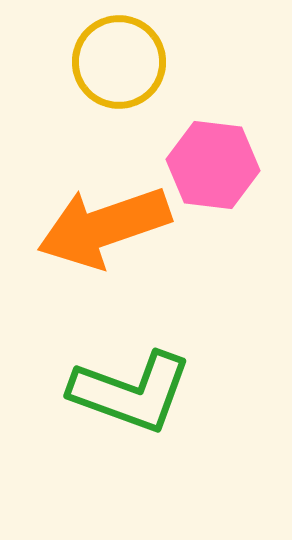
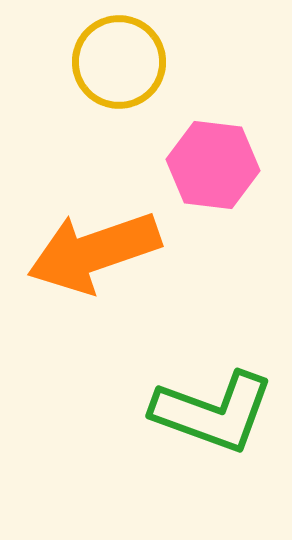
orange arrow: moved 10 px left, 25 px down
green L-shape: moved 82 px right, 20 px down
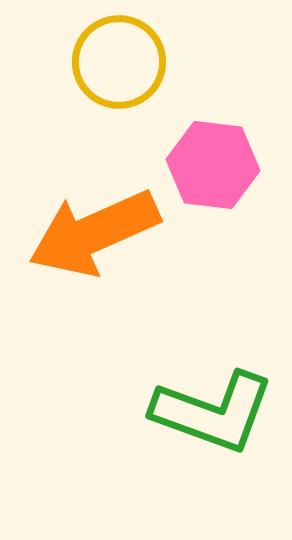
orange arrow: moved 19 px up; rotated 5 degrees counterclockwise
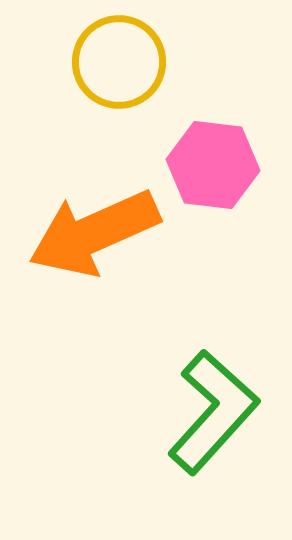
green L-shape: rotated 68 degrees counterclockwise
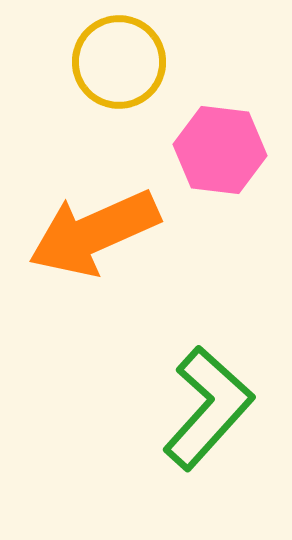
pink hexagon: moved 7 px right, 15 px up
green L-shape: moved 5 px left, 4 px up
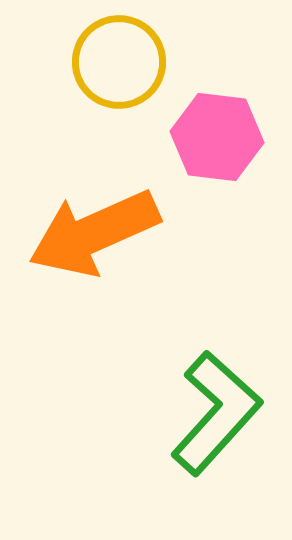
pink hexagon: moved 3 px left, 13 px up
green L-shape: moved 8 px right, 5 px down
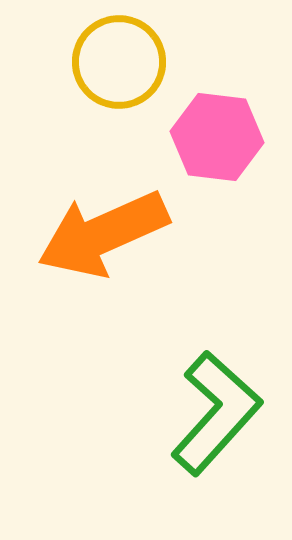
orange arrow: moved 9 px right, 1 px down
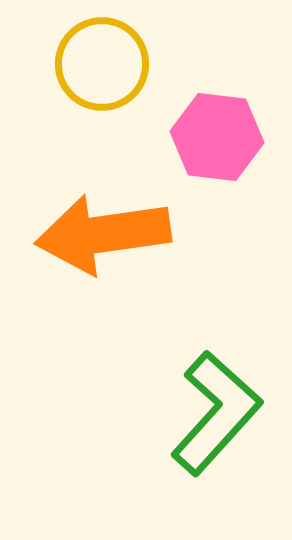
yellow circle: moved 17 px left, 2 px down
orange arrow: rotated 16 degrees clockwise
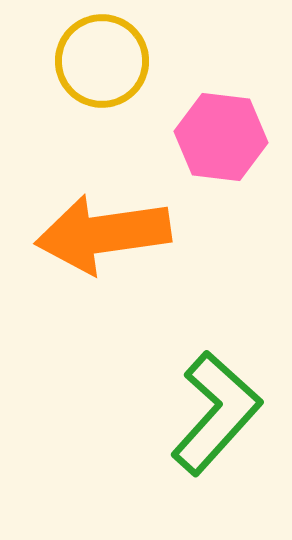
yellow circle: moved 3 px up
pink hexagon: moved 4 px right
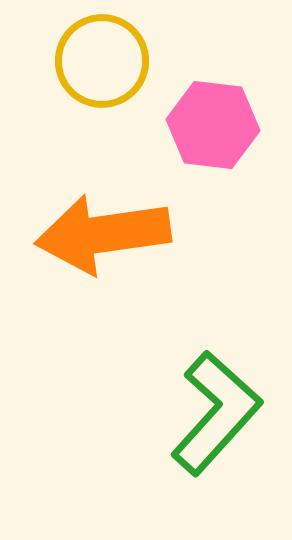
pink hexagon: moved 8 px left, 12 px up
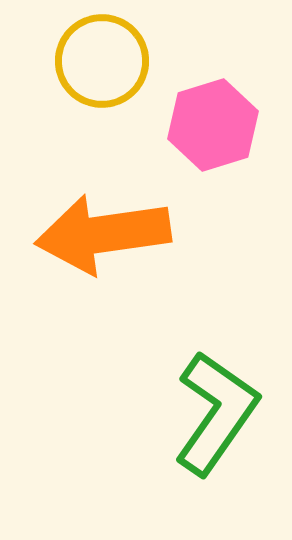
pink hexagon: rotated 24 degrees counterclockwise
green L-shape: rotated 7 degrees counterclockwise
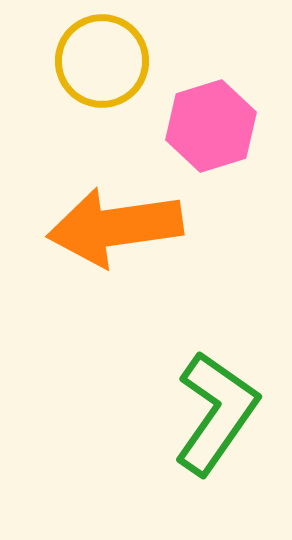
pink hexagon: moved 2 px left, 1 px down
orange arrow: moved 12 px right, 7 px up
